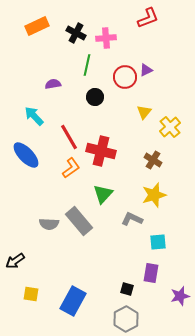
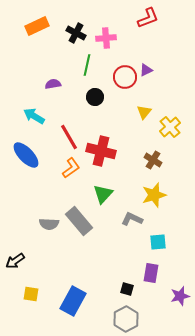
cyan arrow: rotated 15 degrees counterclockwise
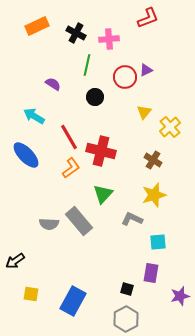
pink cross: moved 3 px right, 1 px down
purple semicircle: rotated 42 degrees clockwise
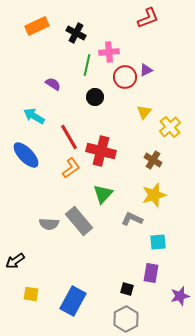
pink cross: moved 13 px down
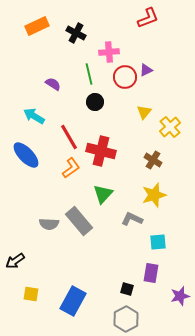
green line: moved 2 px right, 9 px down; rotated 25 degrees counterclockwise
black circle: moved 5 px down
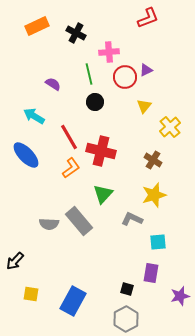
yellow triangle: moved 6 px up
black arrow: rotated 12 degrees counterclockwise
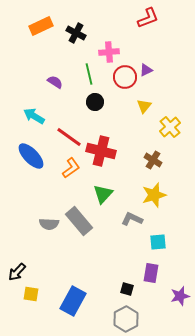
orange rectangle: moved 4 px right
purple semicircle: moved 2 px right, 2 px up
red line: rotated 24 degrees counterclockwise
blue ellipse: moved 5 px right, 1 px down
black arrow: moved 2 px right, 11 px down
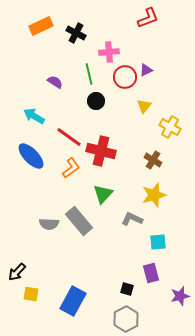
black circle: moved 1 px right, 1 px up
yellow cross: rotated 20 degrees counterclockwise
purple rectangle: rotated 24 degrees counterclockwise
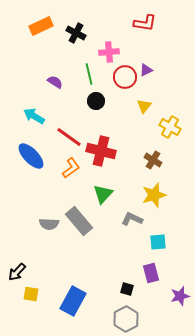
red L-shape: moved 3 px left, 5 px down; rotated 30 degrees clockwise
